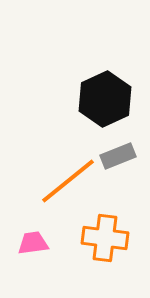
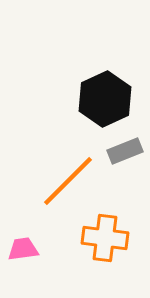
gray rectangle: moved 7 px right, 5 px up
orange line: rotated 6 degrees counterclockwise
pink trapezoid: moved 10 px left, 6 px down
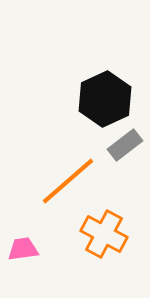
gray rectangle: moved 6 px up; rotated 16 degrees counterclockwise
orange line: rotated 4 degrees clockwise
orange cross: moved 1 px left, 4 px up; rotated 21 degrees clockwise
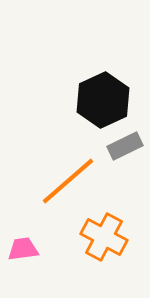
black hexagon: moved 2 px left, 1 px down
gray rectangle: moved 1 px down; rotated 12 degrees clockwise
orange cross: moved 3 px down
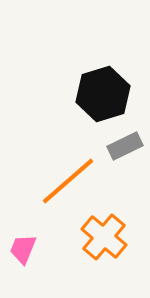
black hexagon: moved 6 px up; rotated 8 degrees clockwise
orange cross: rotated 12 degrees clockwise
pink trapezoid: rotated 60 degrees counterclockwise
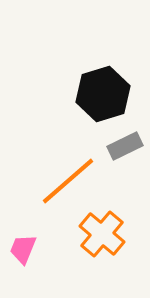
orange cross: moved 2 px left, 3 px up
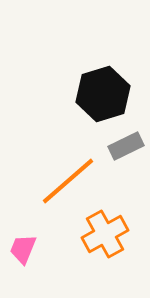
gray rectangle: moved 1 px right
orange cross: moved 3 px right; rotated 21 degrees clockwise
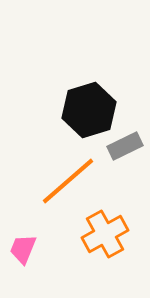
black hexagon: moved 14 px left, 16 px down
gray rectangle: moved 1 px left
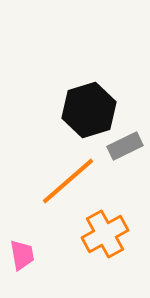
pink trapezoid: moved 1 px left, 6 px down; rotated 148 degrees clockwise
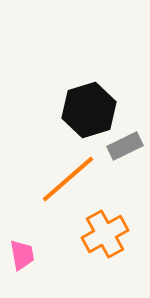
orange line: moved 2 px up
